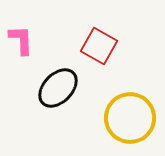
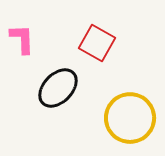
pink L-shape: moved 1 px right, 1 px up
red square: moved 2 px left, 3 px up
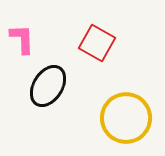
black ellipse: moved 10 px left, 2 px up; rotated 12 degrees counterclockwise
yellow circle: moved 4 px left
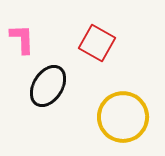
yellow circle: moved 3 px left, 1 px up
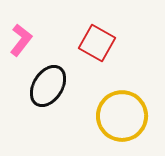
pink L-shape: moved 1 px left, 1 px down; rotated 40 degrees clockwise
yellow circle: moved 1 px left, 1 px up
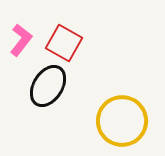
red square: moved 33 px left
yellow circle: moved 5 px down
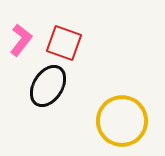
red square: rotated 9 degrees counterclockwise
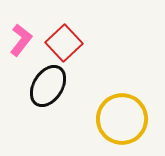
red square: rotated 27 degrees clockwise
yellow circle: moved 2 px up
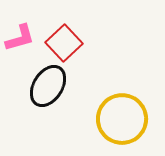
pink L-shape: moved 1 px left, 2 px up; rotated 36 degrees clockwise
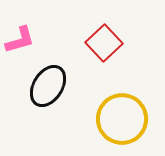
pink L-shape: moved 2 px down
red square: moved 40 px right
